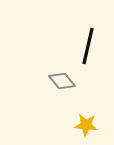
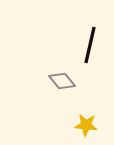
black line: moved 2 px right, 1 px up
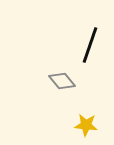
black line: rotated 6 degrees clockwise
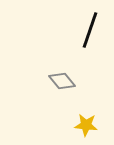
black line: moved 15 px up
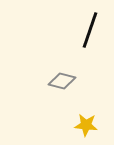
gray diamond: rotated 36 degrees counterclockwise
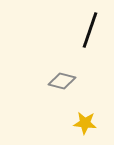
yellow star: moved 1 px left, 2 px up
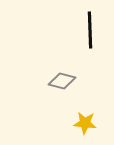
black line: rotated 21 degrees counterclockwise
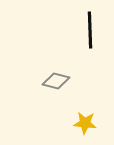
gray diamond: moved 6 px left
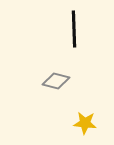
black line: moved 16 px left, 1 px up
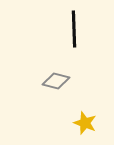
yellow star: rotated 15 degrees clockwise
